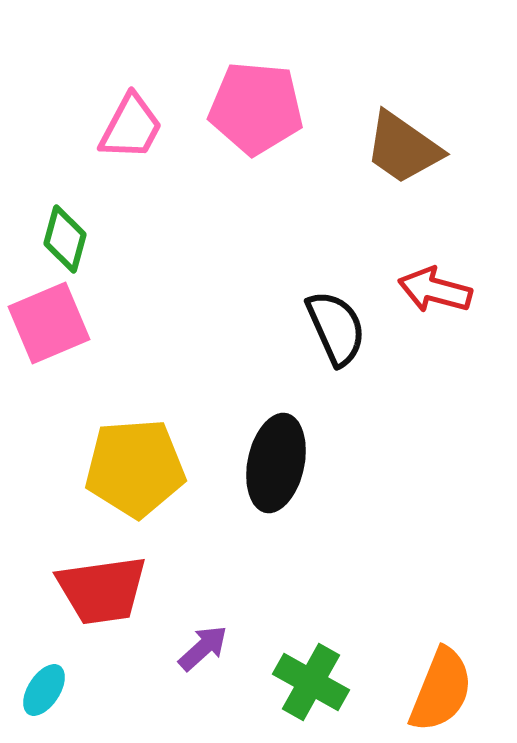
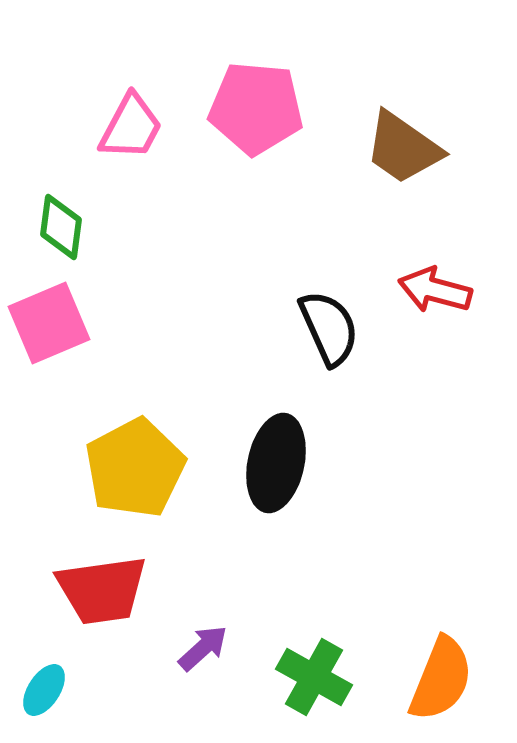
green diamond: moved 4 px left, 12 px up; rotated 8 degrees counterclockwise
black semicircle: moved 7 px left
yellow pentagon: rotated 24 degrees counterclockwise
green cross: moved 3 px right, 5 px up
orange semicircle: moved 11 px up
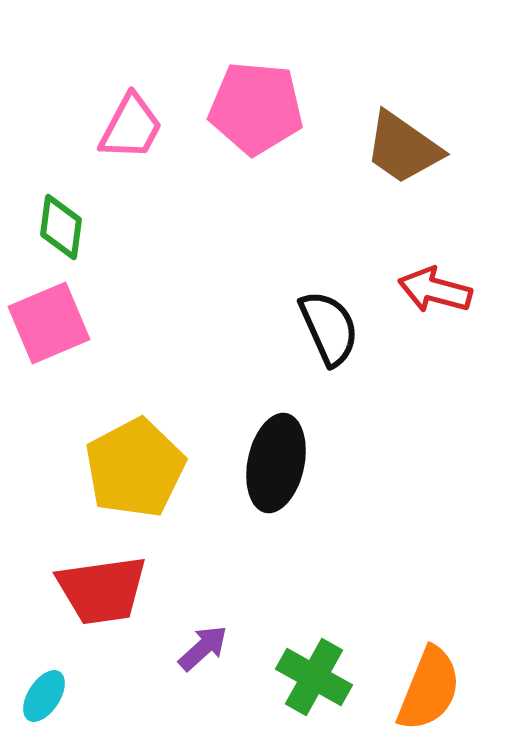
orange semicircle: moved 12 px left, 10 px down
cyan ellipse: moved 6 px down
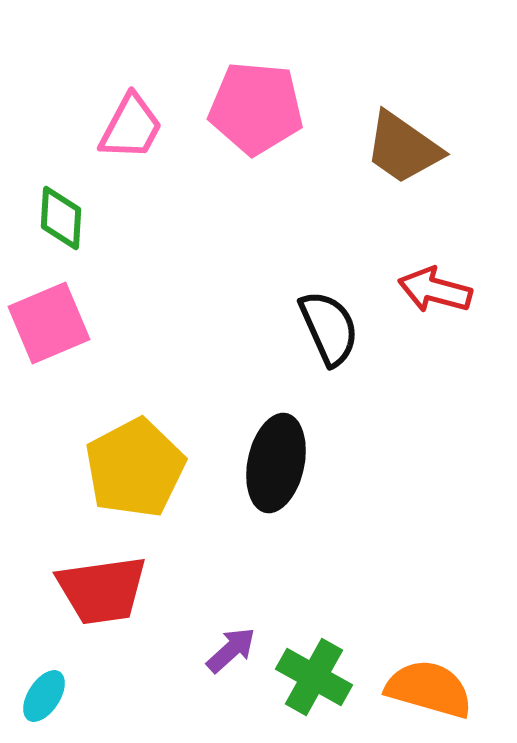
green diamond: moved 9 px up; rotated 4 degrees counterclockwise
purple arrow: moved 28 px right, 2 px down
orange semicircle: rotated 96 degrees counterclockwise
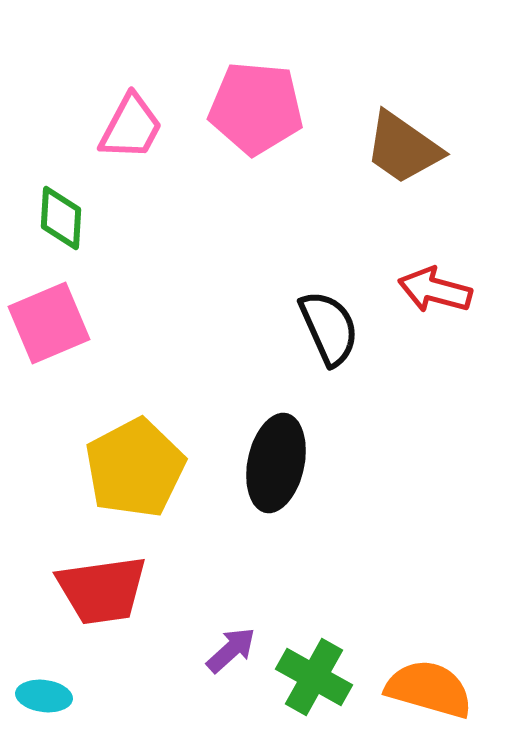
cyan ellipse: rotated 64 degrees clockwise
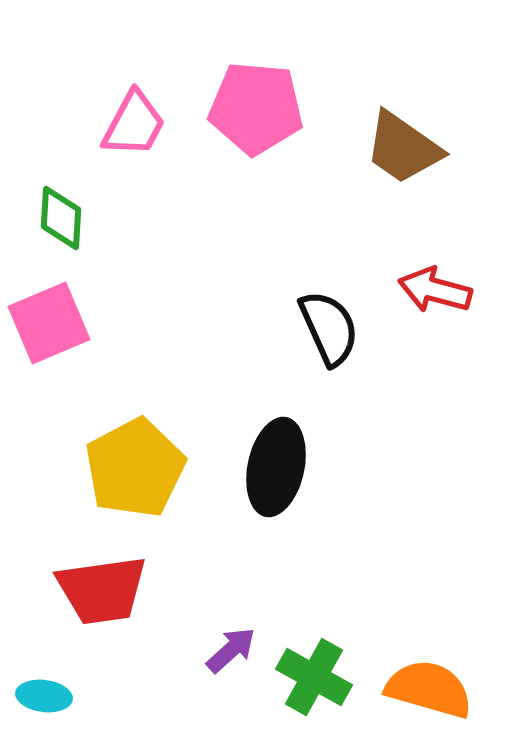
pink trapezoid: moved 3 px right, 3 px up
black ellipse: moved 4 px down
